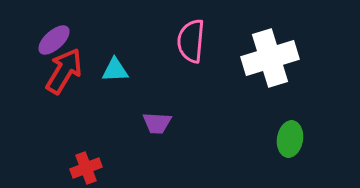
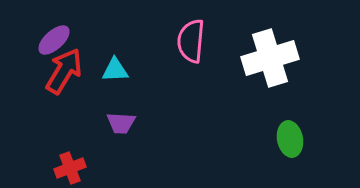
purple trapezoid: moved 36 px left
green ellipse: rotated 20 degrees counterclockwise
red cross: moved 16 px left
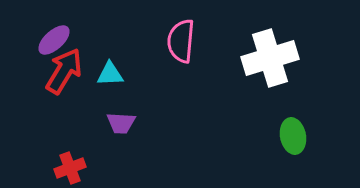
pink semicircle: moved 10 px left
cyan triangle: moved 5 px left, 4 px down
green ellipse: moved 3 px right, 3 px up
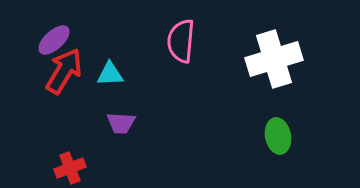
white cross: moved 4 px right, 1 px down
green ellipse: moved 15 px left
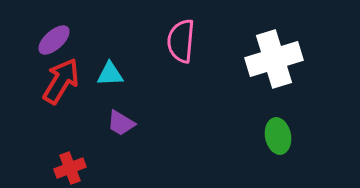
red arrow: moved 3 px left, 10 px down
purple trapezoid: rotated 28 degrees clockwise
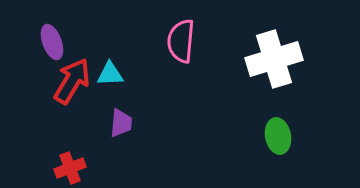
purple ellipse: moved 2 px left, 2 px down; rotated 68 degrees counterclockwise
red arrow: moved 11 px right
purple trapezoid: rotated 116 degrees counterclockwise
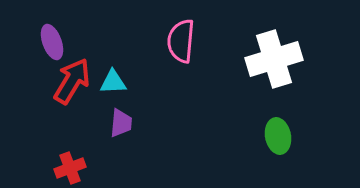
cyan triangle: moved 3 px right, 8 px down
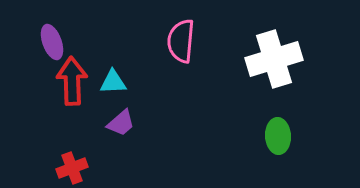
red arrow: rotated 33 degrees counterclockwise
purple trapezoid: rotated 44 degrees clockwise
green ellipse: rotated 8 degrees clockwise
red cross: moved 2 px right
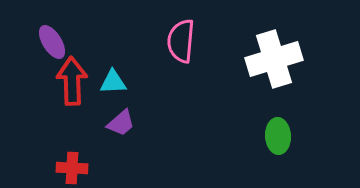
purple ellipse: rotated 12 degrees counterclockwise
red cross: rotated 24 degrees clockwise
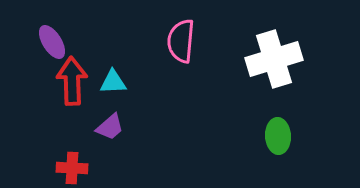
purple trapezoid: moved 11 px left, 4 px down
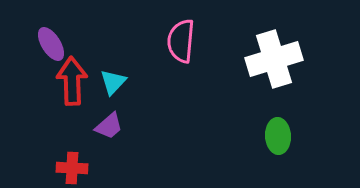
purple ellipse: moved 1 px left, 2 px down
cyan triangle: rotated 44 degrees counterclockwise
purple trapezoid: moved 1 px left, 1 px up
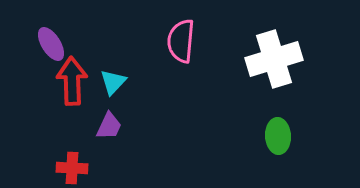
purple trapezoid: rotated 24 degrees counterclockwise
